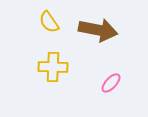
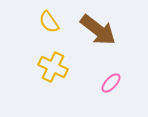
brown arrow: rotated 27 degrees clockwise
yellow cross: rotated 24 degrees clockwise
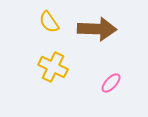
brown arrow: moved 1 px left, 1 px up; rotated 36 degrees counterclockwise
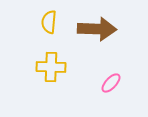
yellow semicircle: rotated 40 degrees clockwise
yellow cross: moved 2 px left; rotated 24 degrees counterclockwise
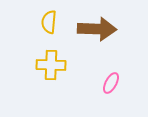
yellow cross: moved 2 px up
pink ellipse: rotated 15 degrees counterclockwise
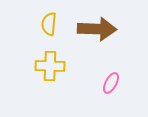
yellow semicircle: moved 2 px down
yellow cross: moved 1 px left, 1 px down
